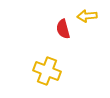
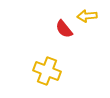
red semicircle: moved 1 px right; rotated 24 degrees counterclockwise
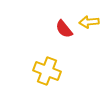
yellow arrow: moved 2 px right, 6 px down
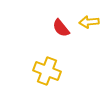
red semicircle: moved 3 px left, 1 px up
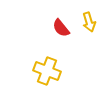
yellow arrow: rotated 102 degrees counterclockwise
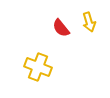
yellow cross: moved 9 px left, 4 px up
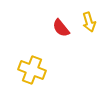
yellow cross: moved 6 px left, 3 px down
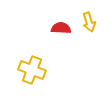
red semicircle: rotated 132 degrees clockwise
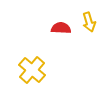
yellow cross: rotated 20 degrees clockwise
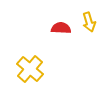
yellow cross: moved 2 px left, 1 px up
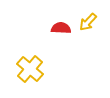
yellow arrow: moved 1 px left; rotated 60 degrees clockwise
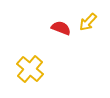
red semicircle: rotated 18 degrees clockwise
